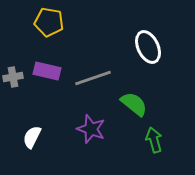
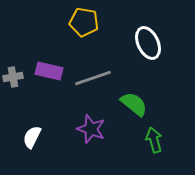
yellow pentagon: moved 35 px right
white ellipse: moved 4 px up
purple rectangle: moved 2 px right
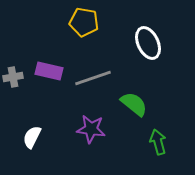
purple star: rotated 12 degrees counterclockwise
green arrow: moved 4 px right, 2 px down
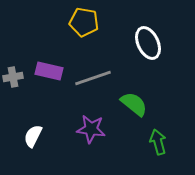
white semicircle: moved 1 px right, 1 px up
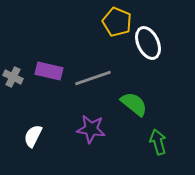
yellow pentagon: moved 33 px right; rotated 12 degrees clockwise
gray cross: rotated 36 degrees clockwise
